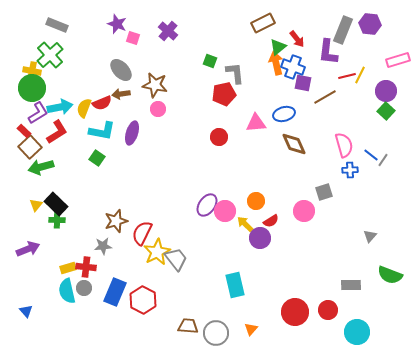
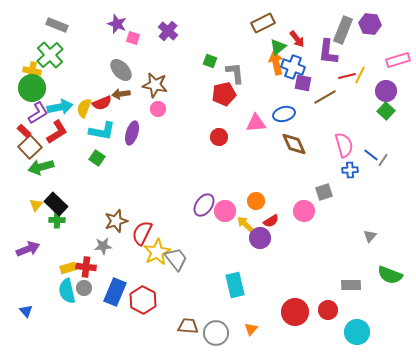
purple ellipse at (207, 205): moved 3 px left
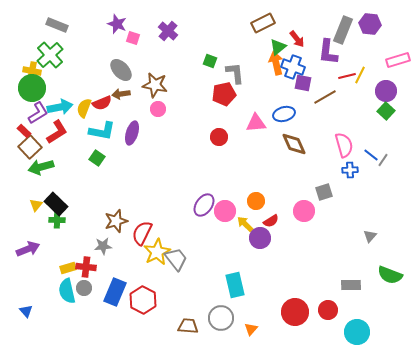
gray circle at (216, 333): moved 5 px right, 15 px up
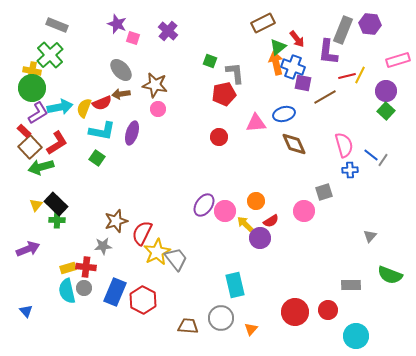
red L-shape at (57, 132): moved 11 px down
cyan circle at (357, 332): moved 1 px left, 4 px down
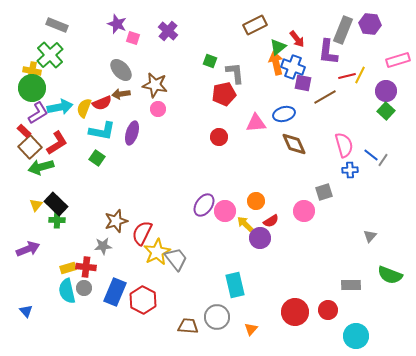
brown rectangle at (263, 23): moved 8 px left, 2 px down
gray circle at (221, 318): moved 4 px left, 1 px up
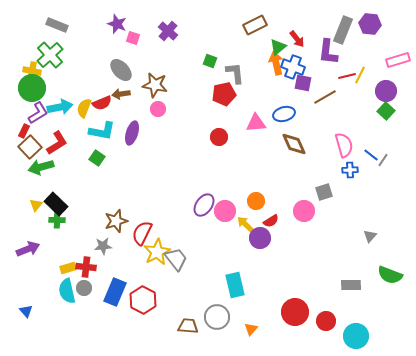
red rectangle at (24, 131): rotated 72 degrees clockwise
red circle at (328, 310): moved 2 px left, 11 px down
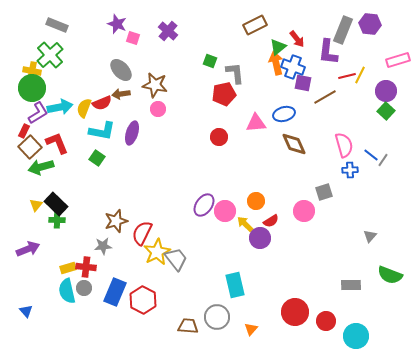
red L-shape at (57, 143): rotated 80 degrees counterclockwise
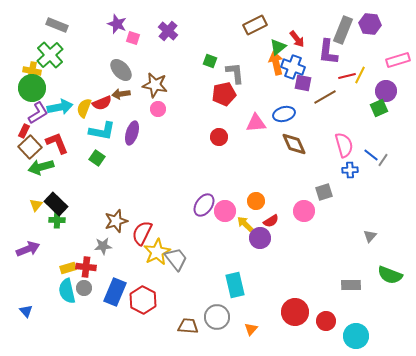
green square at (386, 111): moved 7 px left, 3 px up; rotated 24 degrees clockwise
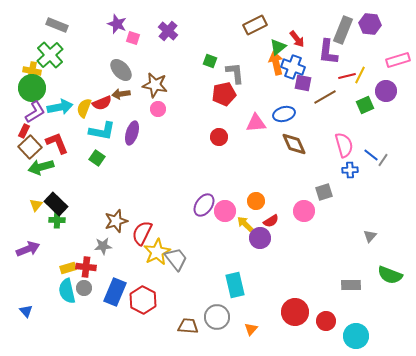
green square at (379, 108): moved 14 px left, 3 px up
purple L-shape at (38, 113): moved 3 px left, 1 px up
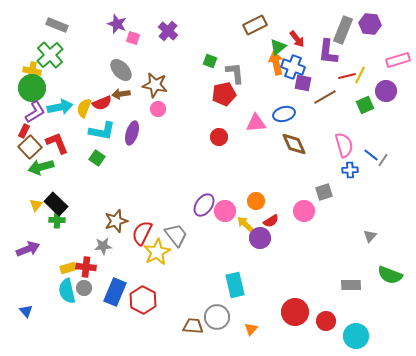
gray trapezoid at (176, 259): moved 24 px up
brown trapezoid at (188, 326): moved 5 px right
